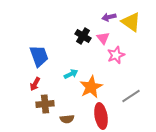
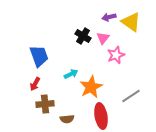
pink triangle: rotated 16 degrees clockwise
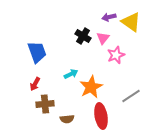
blue trapezoid: moved 2 px left, 4 px up
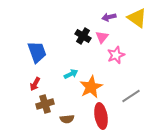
yellow triangle: moved 6 px right, 4 px up
pink triangle: moved 1 px left, 1 px up
brown cross: rotated 12 degrees counterclockwise
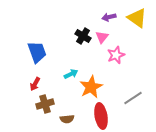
gray line: moved 2 px right, 2 px down
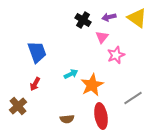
black cross: moved 16 px up
orange star: moved 1 px right, 2 px up
brown cross: moved 27 px left, 2 px down; rotated 24 degrees counterclockwise
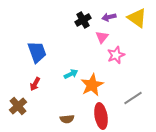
black cross: rotated 28 degrees clockwise
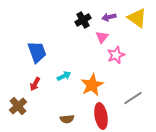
cyan arrow: moved 7 px left, 2 px down
